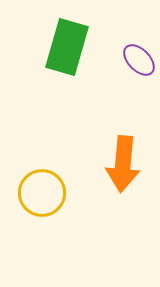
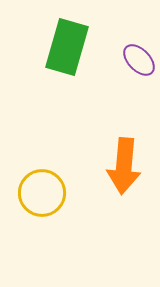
orange arrow: moved 1 px right, 2 px down
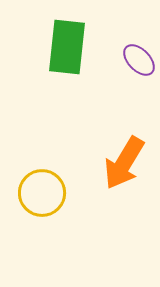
green rectangle: rotated 10 degrees counterclockwise
orange arrow: moved 3 px up; rotated 26 degrees clockwise
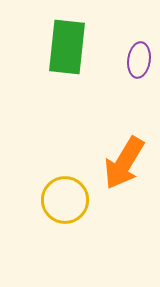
purple ellipse: rotated 52 degrees clockwise
yellow circle: moved 23 px right, 7 px down
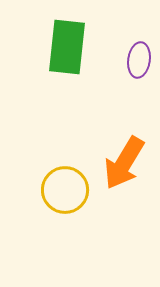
yellow circle: moved 10 px up
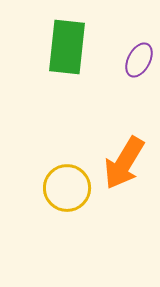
purple ellipse: rotated 20 degrees clockwise
yellow circle: moved 2 px right, 2 px up
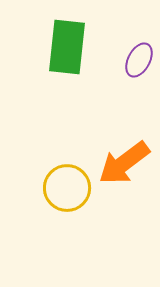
orange arrow: rotated 22 degrees clockwise
